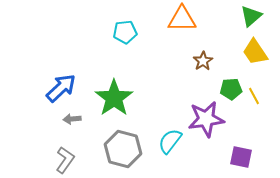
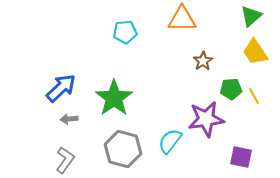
gray arrow: moved 3 px left
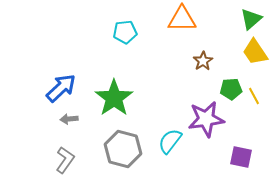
green triangle: moved 3 px down
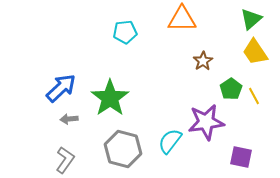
green pentagon: rotated 30 degrees counterclockwise
green star: moved 4 px left
purple star: moved 3 px down
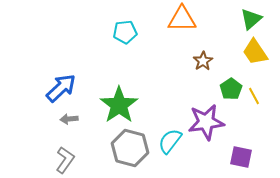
green star: moved 9 px right, 7 px down
gray hexagon: moved 7 px right, 1 px up
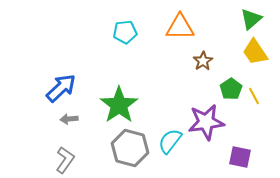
orange triangle: moved 2 px left, 8 px down
purple square: moved 1 px left
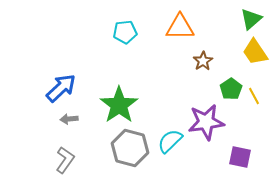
cyan semicircle: rotated 8 degrees clockwise
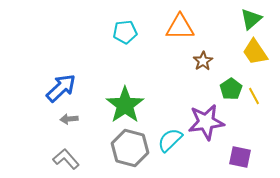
green star: moved 6 px right
cyan semicircle: moved 1 px up
gray L-shape: moved 1 px right, 1 px up; rotated 76 degrees counterclockwise
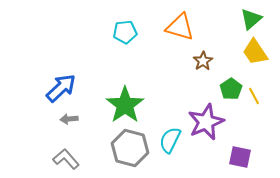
orange triangle: rotated 16 degrees clockwise
purple star: rotated 15 degrees counterclockwise
cyan semicircle: rotated 20 degrees counterclockwise
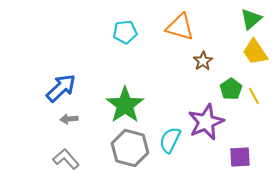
purple square: rotated 15 degrees counterclockwise
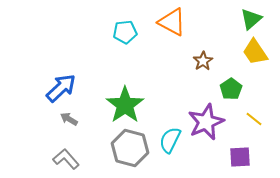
orange triangle: moved 8 px left, 5 px up; rotated 12 degrees clockwise
yellow line: moved 23 px down; rotated 24 degrees counterclockwise
gray arrow: rotated 36 degrees clockwise
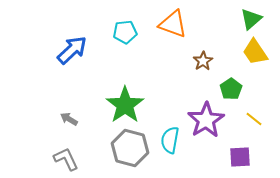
orange triangle: moved 1 px right, 2 px down; rotated 8 degrees counterclockwise
blue arrow: moved 11 px right, 38 px up
purple star: moved 2 px up; rotated 9 degrees counterclockwise
cyan semicircle: rotated 16 degrees counterclockwise
gray L-shape: rotated 16 degrees clockwise
